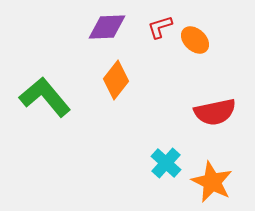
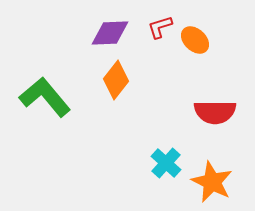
purple diamond: moved 3 px right, 6 px down
red semicircle: rotated 12 degrees clockwise
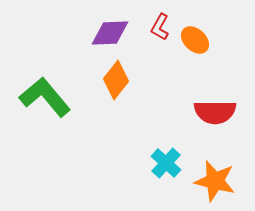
red L-shape: rotated 44 degrees counterclockwise
orange star: moved 3 px right, 1 px up; rotated 12 degrees counterclockwise
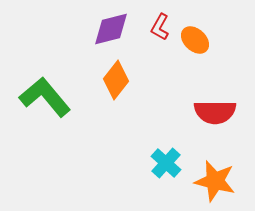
purple diamond: moved 1 px right, 4 px up; rotated 12 degrees counterclockwise
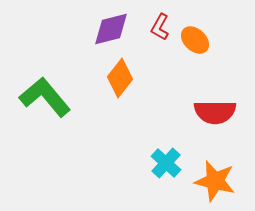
orange diamond: moved 4 px right, 2 px up
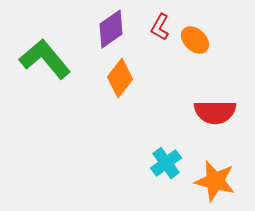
purple diamond: rotated 21 degrees counterclockwise
green L-shape: moved 38 px up
cyan cross: rotated 12 degrees clockwise
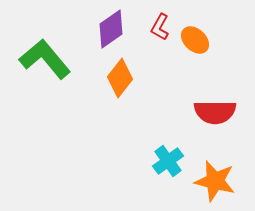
cyan cross: moved 2 px right, 2 px up
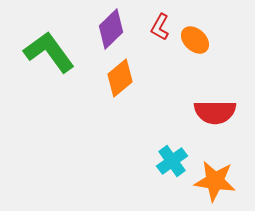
purple diamond: rotated 9 degrees counterclockwise
green L-shape: moved 4 px right, 7 px up; rotated 4 degrees clockwise
orange diamond: rotated 12 degrees clockwise
cyan cross: moved 4 px right
orange star: rotated 6 degrees counterclockwise
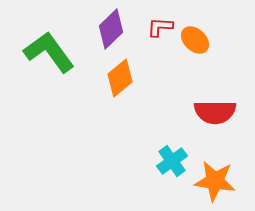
red L-shape: rotated 64 degrees clockwise
